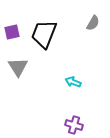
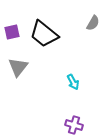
black trapezoid: rotated 72 degrees counterclockwise
gray triangle: rotated 10 degrees clockwise
cyan arrow: rotated 140 degrees counterclockwise
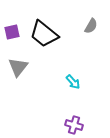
gray semicircle: moved 2 px left, 3 px down
cyan arrow: rotated 14 degrees counterclockwise
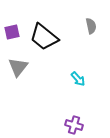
gray semicircle: rotated 42 degrees counterclockwise
black trapezoid: moved 3 px down
cyan arrow: moved 5 px right, 3 px up
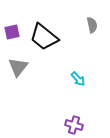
gray semicircle: moved 1 px right, 1 px up
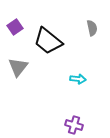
gray semicircle: moved 3 px down
purple square: moved 3 px right, 5 px up; rotated 21 degrees counterclockwise
black trapezoid: moved 4 px right, 4 px down
cyan arrow: rotated 42 degrees counterclockwise
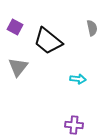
purple square: rotated 28 degrees counterclockwise
purple cross: rotated 12 degrees counterclockwise
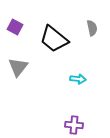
black trapezoid: moved 6 px right, 2 px up
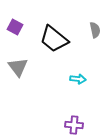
gray semicircle: moved 3 px right, 2 px down
gray triangle: rotated 15 degrees counterclockwise
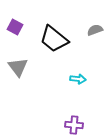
gray semicircle: rotated 98 degrees counterclockwise
